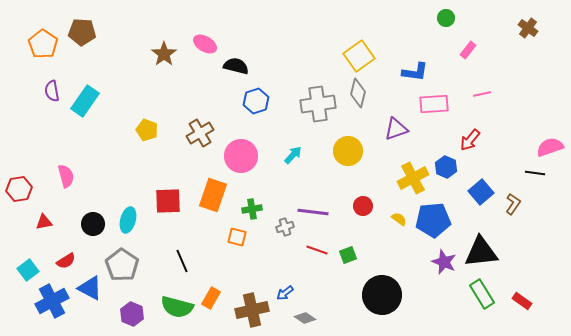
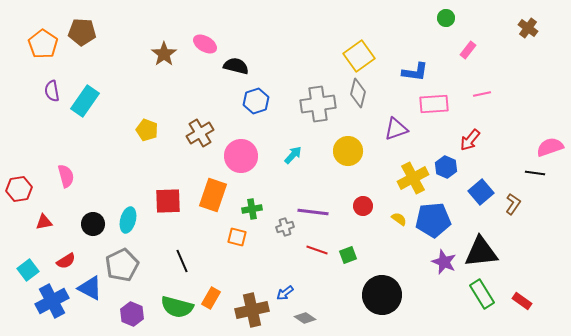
gray pentagon at (122, 265): rotated 12 degrees clockwise
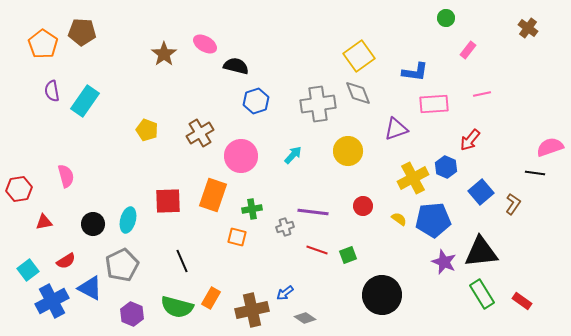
gray diamond at (358, 93): rotated 36 degrees counterclockwise
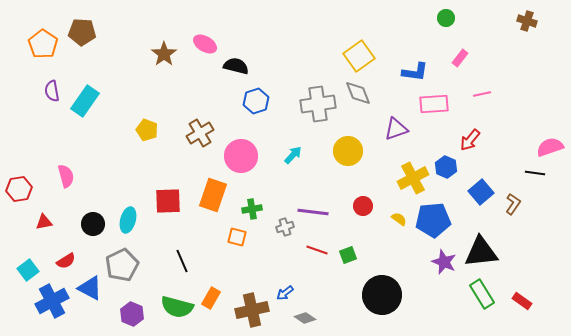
brown cross at (528, 28): moved 1 px left, 7 px up; rotated 18 degrees counterclockwise
pink rectangle at (468, 50): moved 8 px left, 8 px down
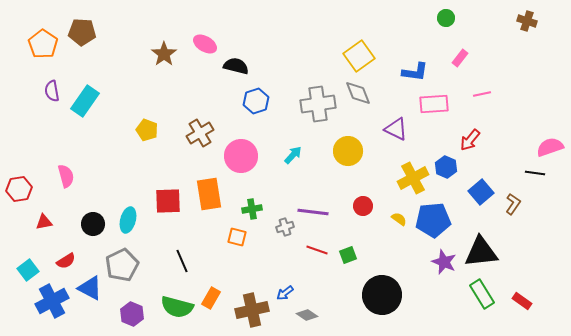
purple triangle at (396, 129): rotated 45 degrees clockwise
orange rectangle at (213, 195): moved 4 px left, 1 px up; rotated 28 degrees counterclockwise
gray diamond at (305, 318): moved 2 px right, 3 px up
